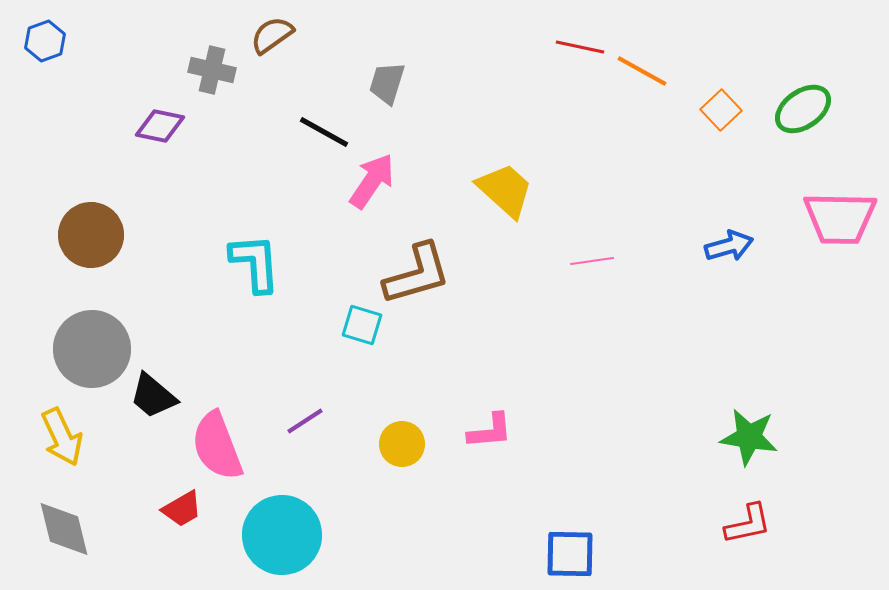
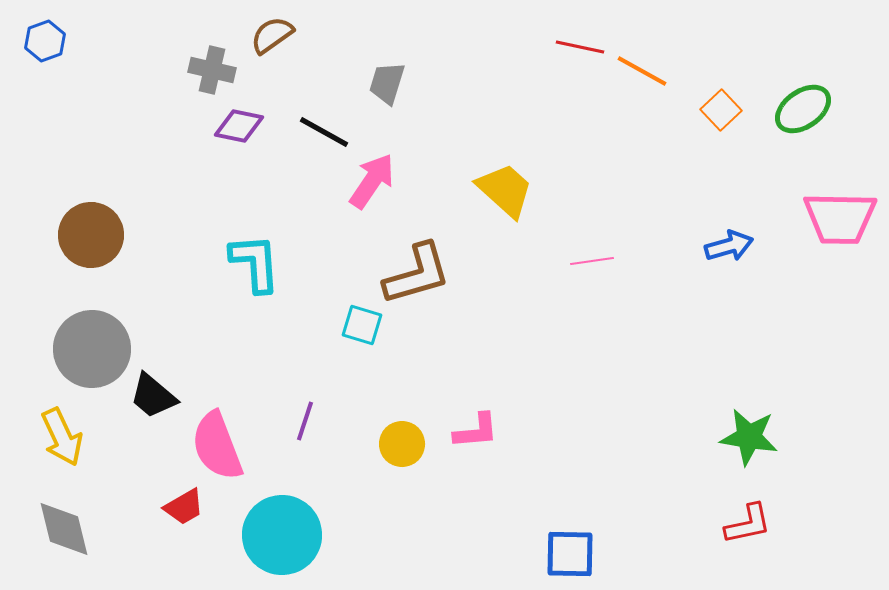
purple diamond: moved 79 px right
purple line: rotated 39 degrees counterclockwise
pink L-shape: moved 14 px left
red trapezoid: moved 2 px right, 2 px up
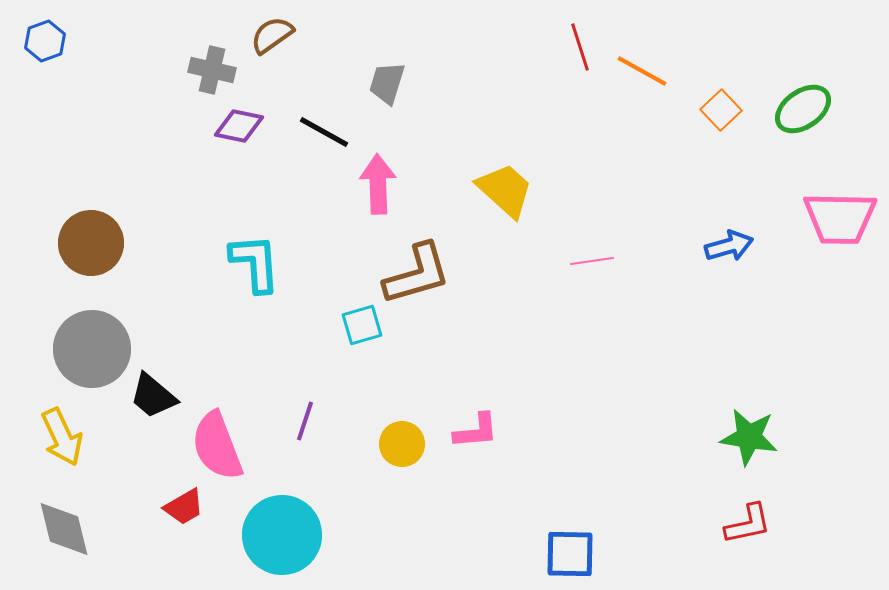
red line: rotated 60 degrees clockwise
pink arrow: moved 6 px right, 3 px down; rotated 36 degrees counterclockwise
brown circle: moved 8 px down
cyan square: rotated 33 degrees counterclockwise
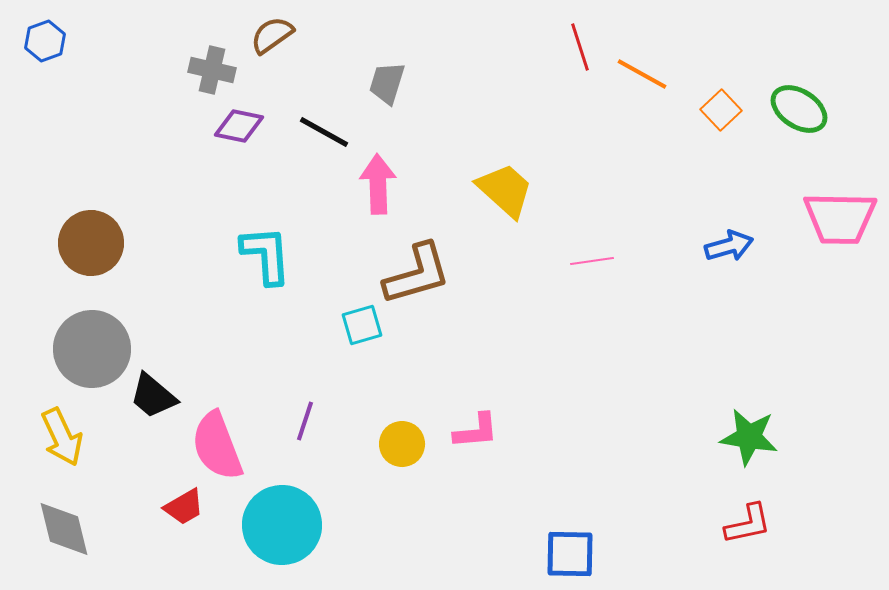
orange line: moved 3 px down
green ellipse: moved 4 px left; rotated 68 degrees clockwise
cyan L-shape: moved 11 px right, 8 px up
cyan circle: moved 10 px up
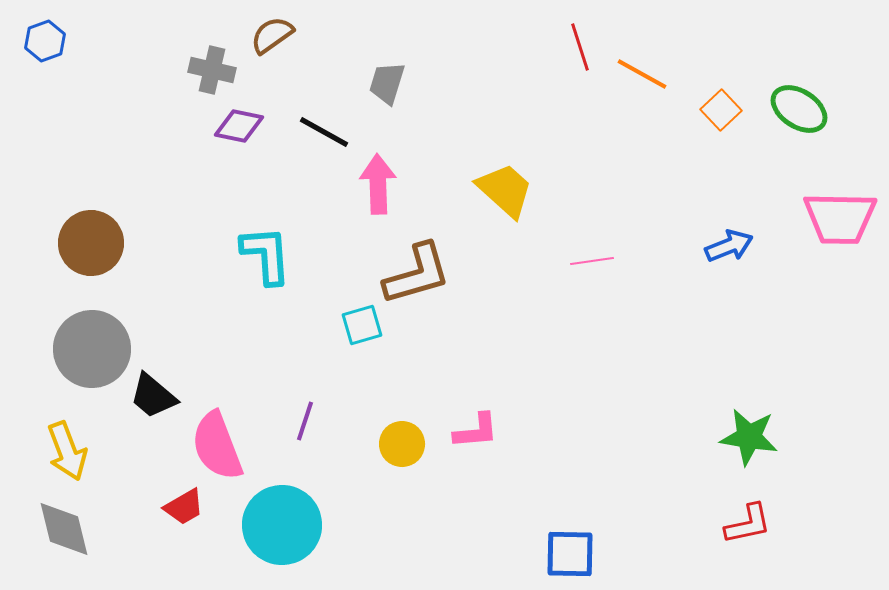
blue arrow: rotated 6 degrees counterclockwise
yellow arrow: moved 5 px right, 14 px down; rotated 4 degrees clockwise
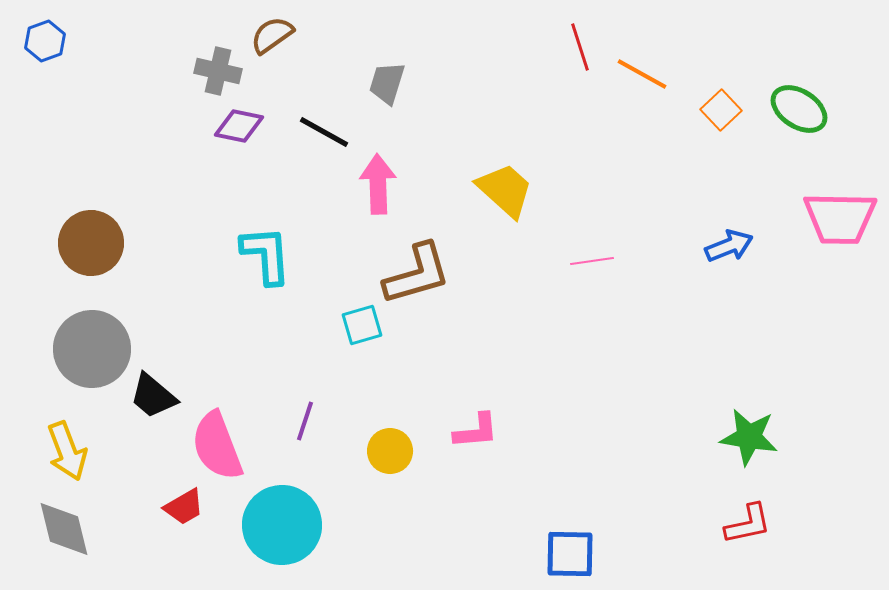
gray cross: moved 6 px right, 1 px down
yellow circle: moved 12 px left, 7 px down
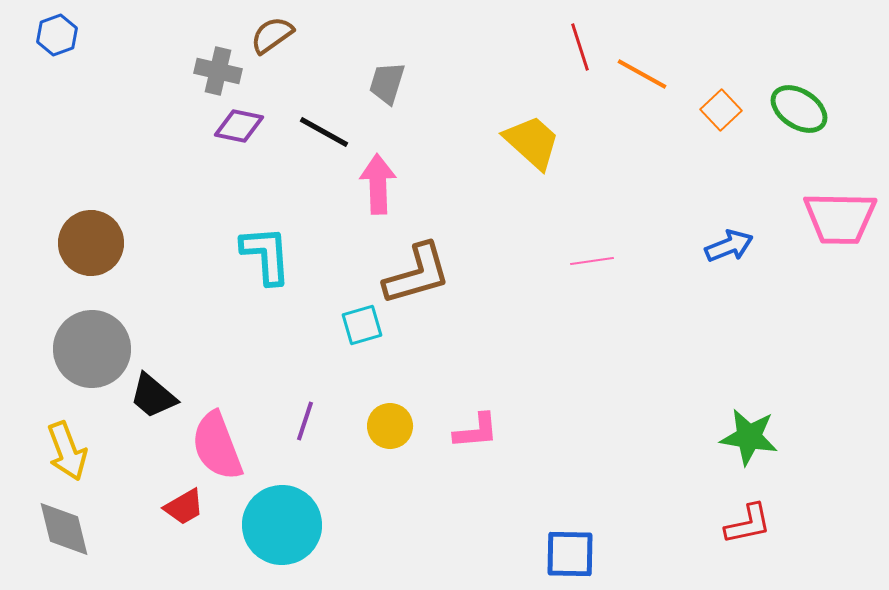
blue hexagon: moved 12 px right, 6 px up
yellow trapezoid: moved 27 px right, 48 px up
yellow circle: moved 25 px up
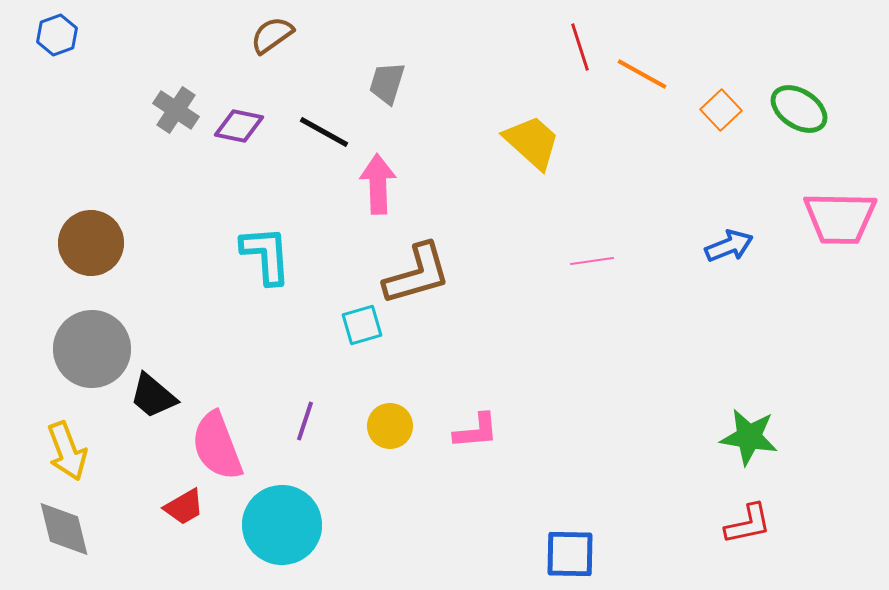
gray cross: moved 42 px left, 39 px down; rotated 21 degrees clockwise
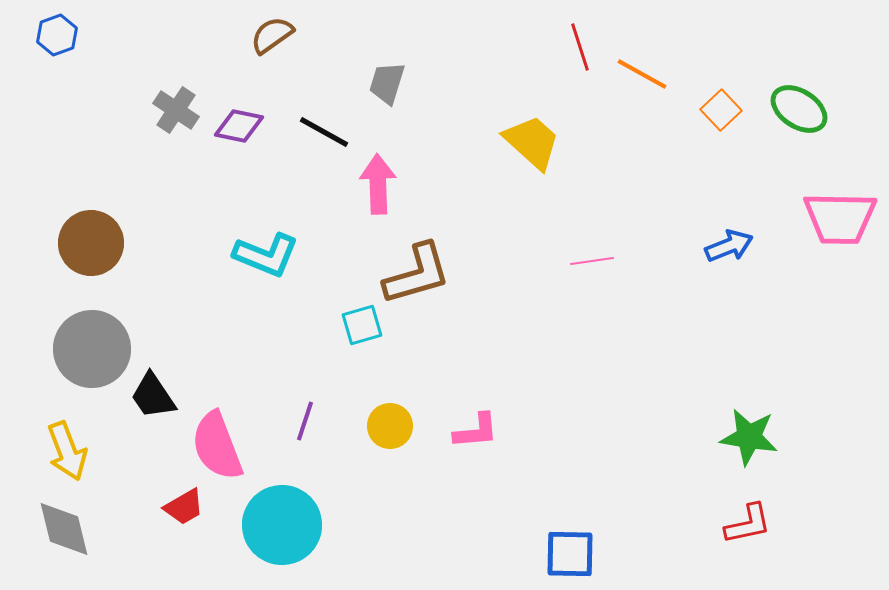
cyan L-shape: rotated 116 degrees clockwise
black trapezoid: rotated 16 degrees clockwise
